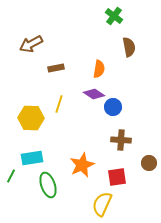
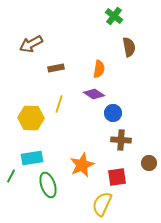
blue circle: moved 6 px down
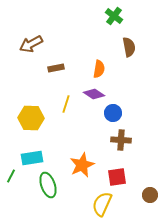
yellow line: moved 7 px right
brown circle: moved 1 px right, 32 px down
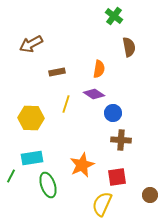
brown rectangle: moved 1 px right, 4 px down
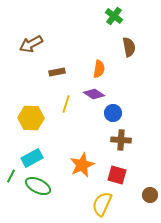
cyan rectangle: rotated 20 degrees counterclockwise
red square: moved 2 px up; rotated 24 degrees clockwise
green ellipse: moved 10 px left, 1 px down; rotated 45 degrees counterclockwise
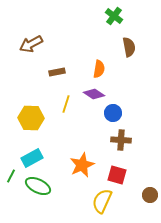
yellow semicircle: moved 3 px up
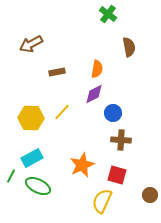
green cross: moved 6 px left, 2 px up
orange semicircle: moved 2 px left
purple diamond: rotated 60 degrees counterclockwise
yellow line: moved 4 px left, 8 px down; rotated 24 degrees clockwise
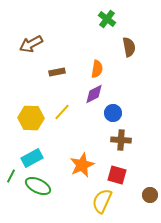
green cross: moved 1 px left, 5 px down
